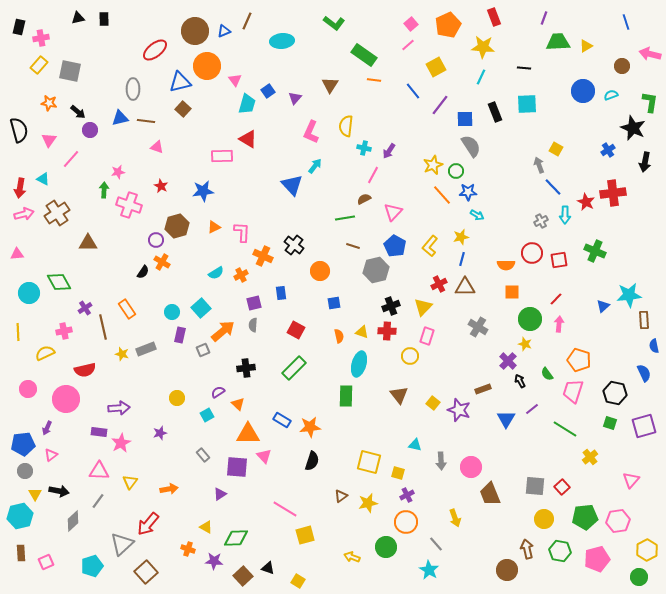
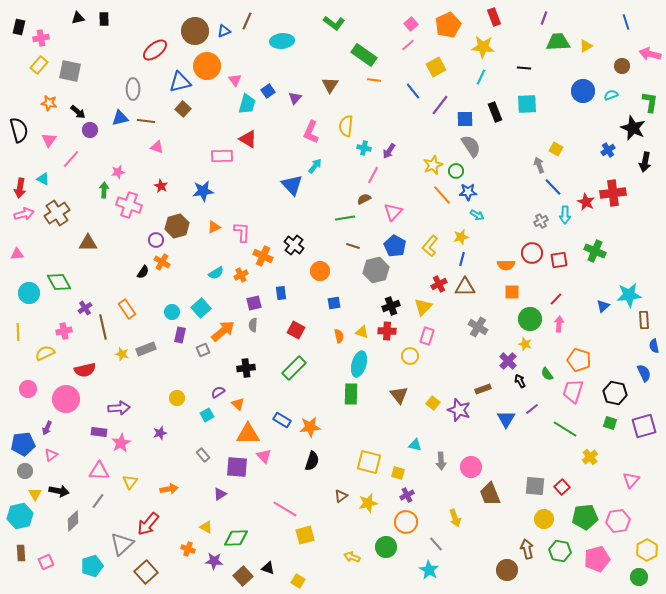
green rectangle at (346, 396): moved 5 px right, 2 px up
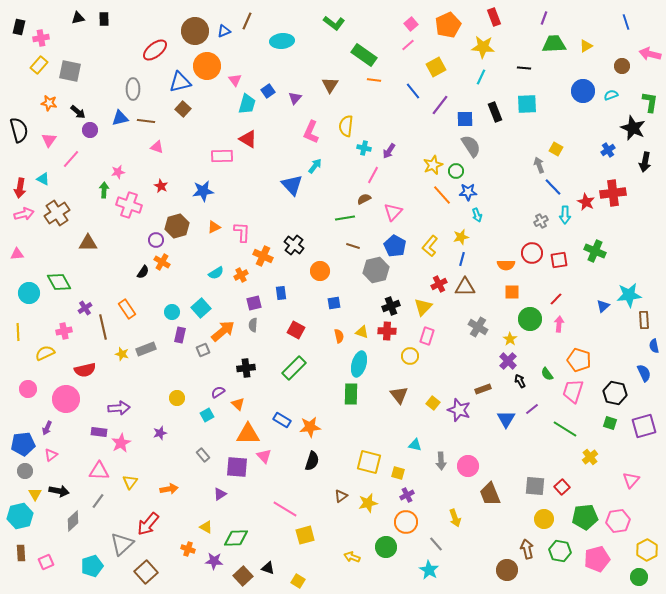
green trapezoid at (558, 42): moved 4 px left, 2 px down
cyan arrow at (477, 215): rotated 40 degrees clockwise
yellow star at (525, 344): moved 15 px left, 5 px up; rotated 16 degrees clockwise
pink circle at (471, 467): moved 3 px left, 1 px up
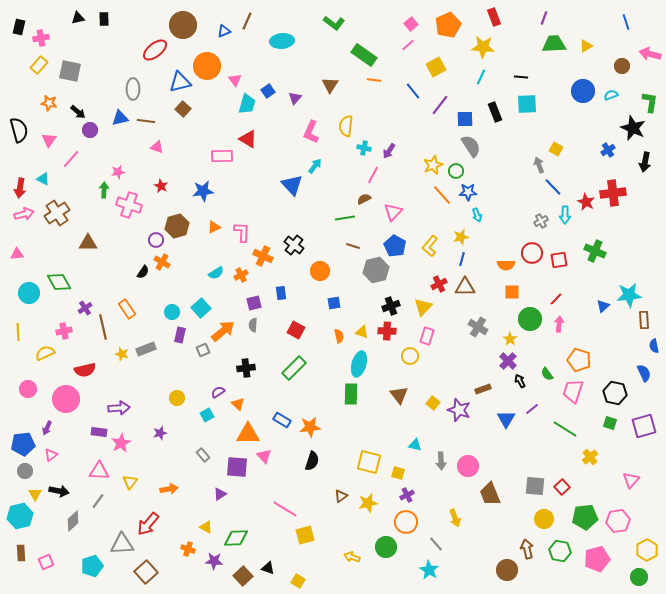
brown circle at (195, 31): moved 12 px left, 6 px up
black line at (524, 68): moved 3 px left, 9 px down
gray triangle at (122, 544): rotated 40 degrees clockwise
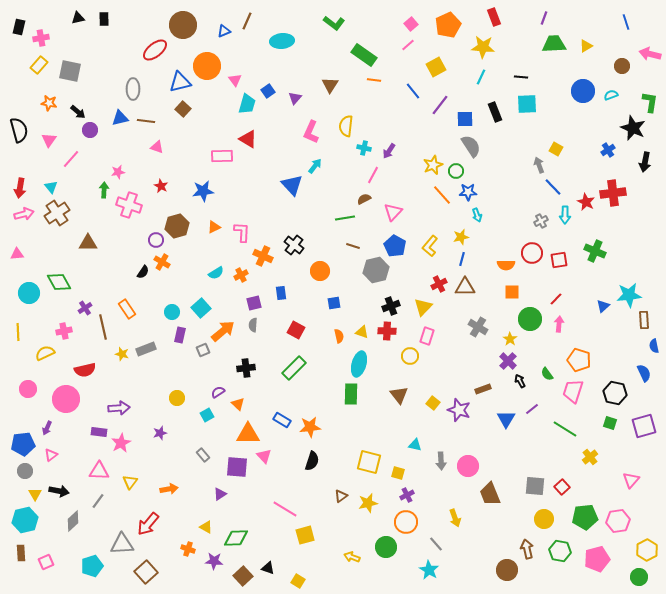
cyan triangle at (43, 179): moved 8 px right, 8 px down; rotated 24 degrees clockwise
cyan hexagon at (20, 516): moved 5 px right, 4 px down
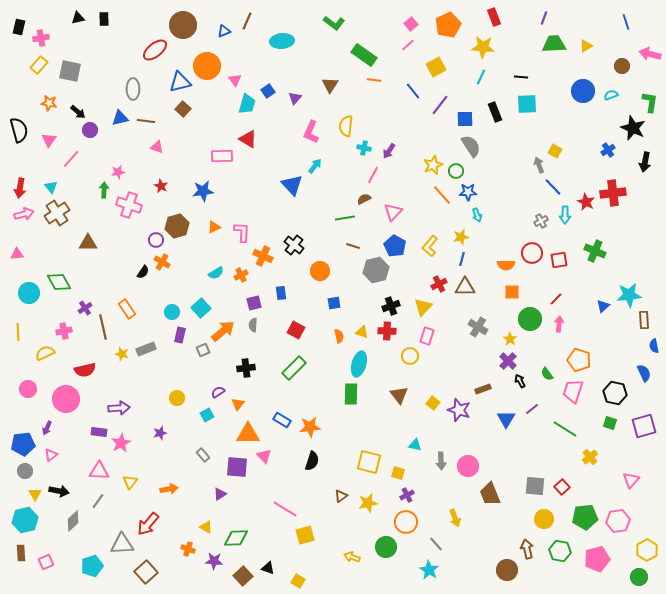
yellow square at (556, 149): moved 1 px left, 2 px down
orange triangle at (238, 404): rotated 24 degrees clockwise
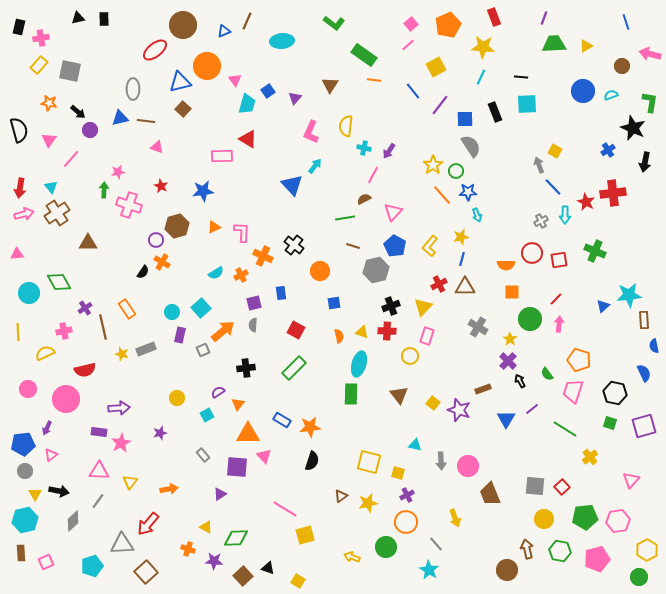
yellow star at (433, 165): rotated 12 degrees counterclockwise
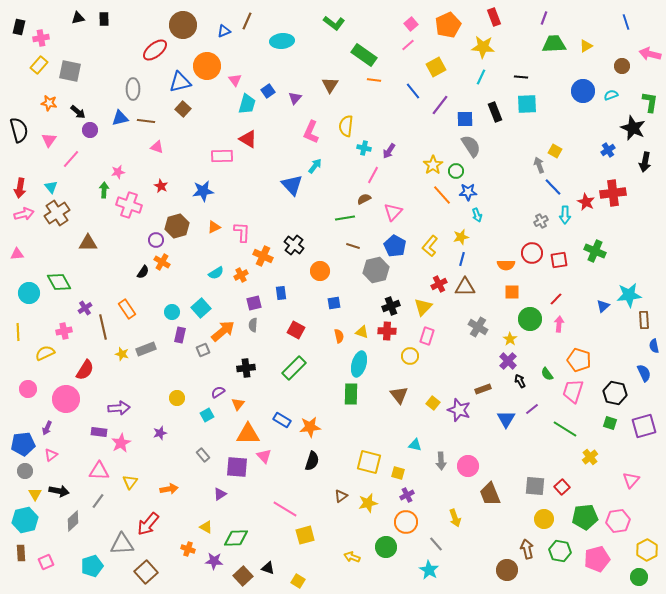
red semicircle at (85, 370): rotated 45 degrees counterclockwise
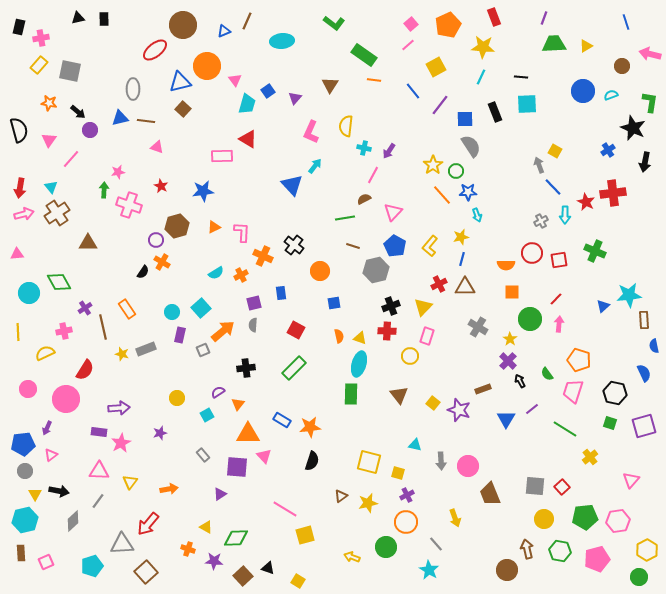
yellow triangle at (362, 332): moved 2 px left, 6 px down
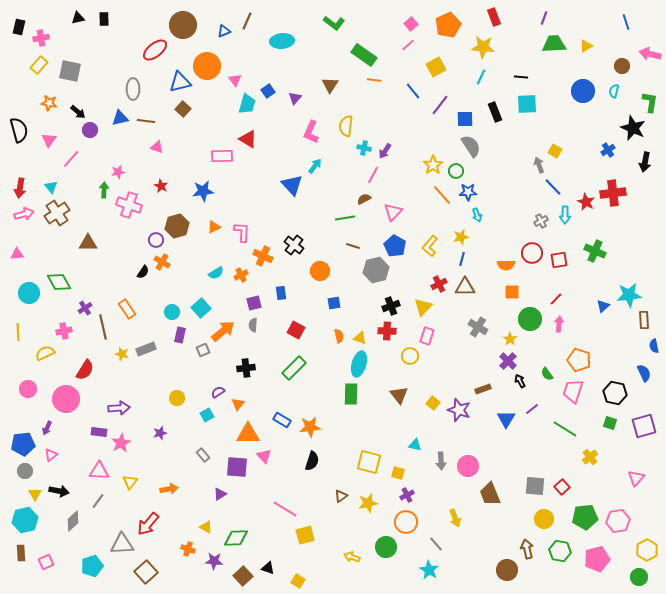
cyan semicircle at (611, 95): moved 3 px right, 4 px up; rotated 56 degrees counterclockwise
purple arrow at (389, 151): moved 4 px left
pink triangle at (631, 480): moved 5 px right, 2 px up
